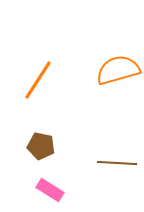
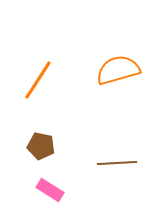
brown line: rotated 6 degrees counterclockwise
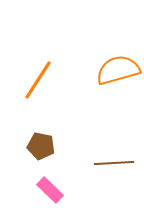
brown line: moved 3 px left
pink rectangle: rotated 12 degrees clockwise
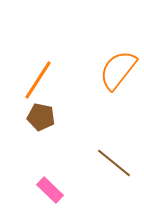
orange semicircle: rotated 36 degrees counterclockwise
brown pentagon: moved 29 px up
brown line: rotated 42 degrees clockwise
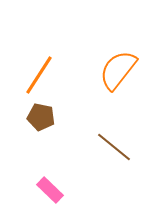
orange line: moved 1 px right, 5 px up
brown line: moved 16 px up
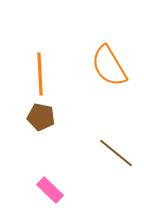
orange semicircle: moved 9 px left, 4 px up; rotated 69 degrees counterclockwise
orange line: moved 1 px right, 1 px up; rotated 36 degrees counterclockwise
brown line: moved 2 px right, 6 px down
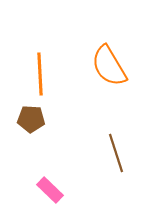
brown pentagon: moved 10 px left, 2 px down; rotated 8 degrees counterclockwise
brown line: rotated 33 degrees clockwise
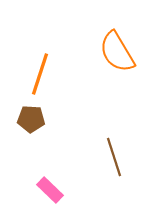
orange semicircle: moved 8 px right, 14 px up
orange line: rotated 21 degrees clockwise
brown line: moved 2 px left, 4 px down
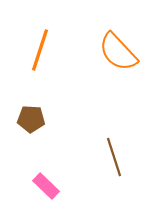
orange semicircle: moved 1 px right; rotated 12 degrees counterclockwise
orange line: moved 24 px up
pink rectangle: moved 4 px left, 4 px up
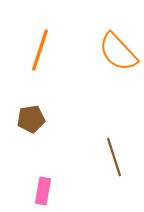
brown pentagon: rotated 12 degrees counterclockwise
pink rectangle: moved 3 px left, 5 px down; rotated 56 degrees clockwise
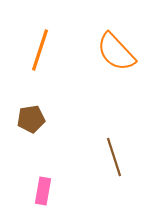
orange semicircle: moved 2 px left
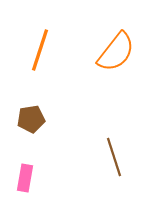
orange semicircle: rotated 99 degrees counterclockwise
pink rectangle: moved 18 px left, 13 px up
